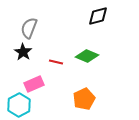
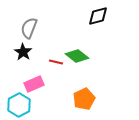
green diamond: moved 10 px left; rotated 15 degrees clockwise
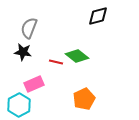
black star: rotated 24 degrees counterclockwise
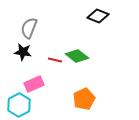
black diamond: rotated 35 degrees clockwise
red line: moved 1 px left, 2 px up
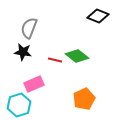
cyan hexagon: rotated 10 degrees clockwise
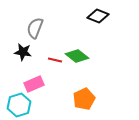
gray semicircle: moved 6 px right
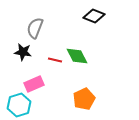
black diamond: moved 4 px left
green diamond: rotated 25 degrees clockwise
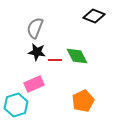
black star: moved 14 px right
red line: rotated 16 degrees counterclockwise
orange pentagon: moved 1 px left, 2 px down
cyan hexagon: moved 3 px left
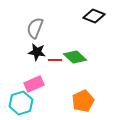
green diamond: moved 2 px left, 1 px down; rotated 20 degrees counterclockwise
cyan hexagon: moved 5 px right, 2 px up
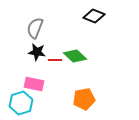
green diamond: moved 1 px up
pink rectangle: rotated 36 degrees clockwise
orange pentagon: moved 1 px right, 2 px up; rotated 15 degrees clockwise
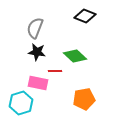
black diamond: moved 9 px left
red line: moved 11 px down
pink rectangle: moved 4 px right, 1 px up
